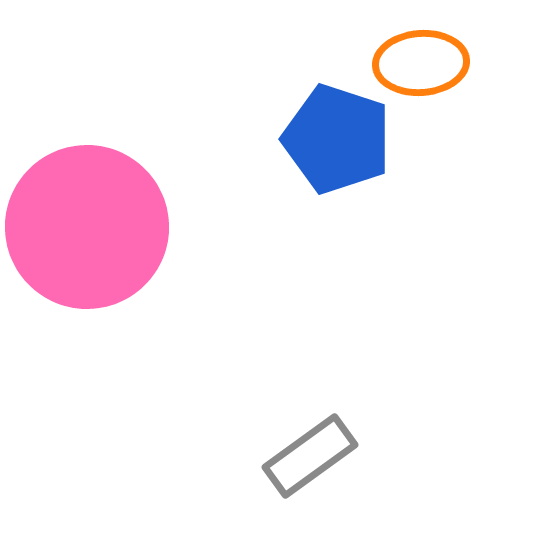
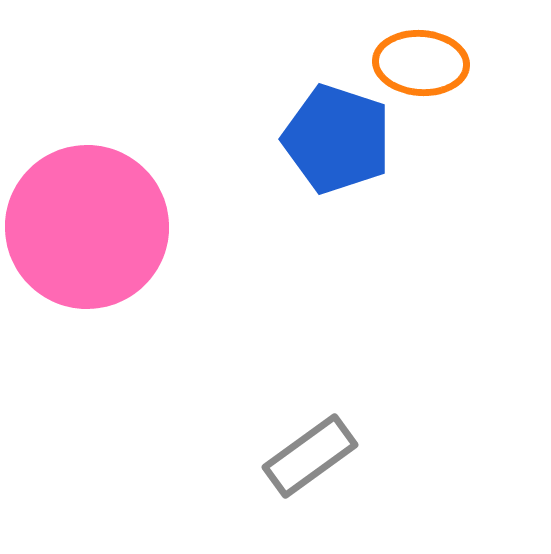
orange ellipse: rotated 8 degrees clockwise
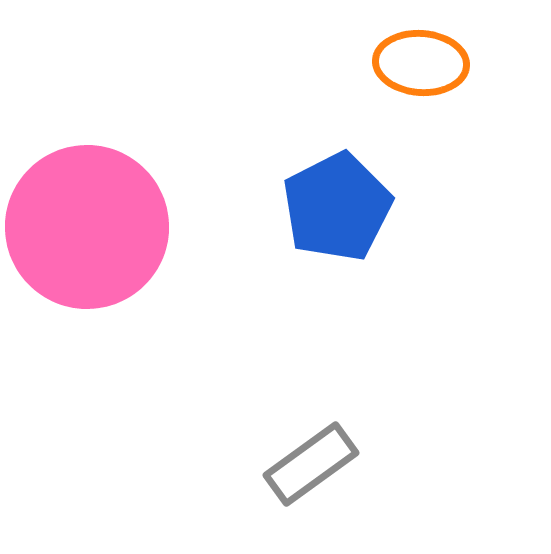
blue pentagon: moved 68 px down; rotated 27 degrees clockwise
gray rectangle: moved 1 px right, 8 px down
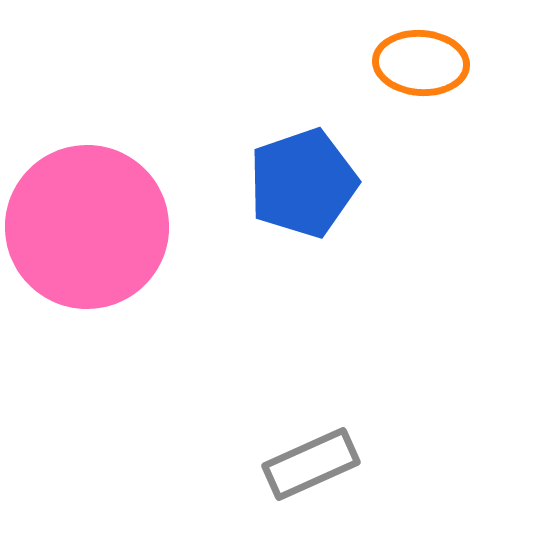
blue pentagon: moved 34 px left, 24 px up; rotated 8 degrees clockwise
gray rectangle: rotated 12 degrees clockwise
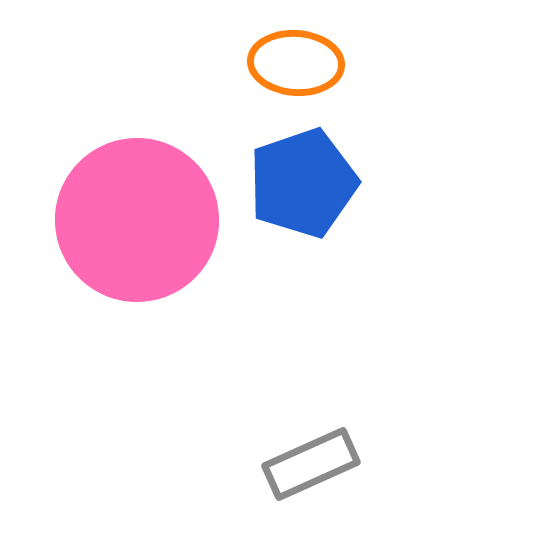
orange ellipse: moved 125 px left
pink circle: moved 50 px right, 7 px up
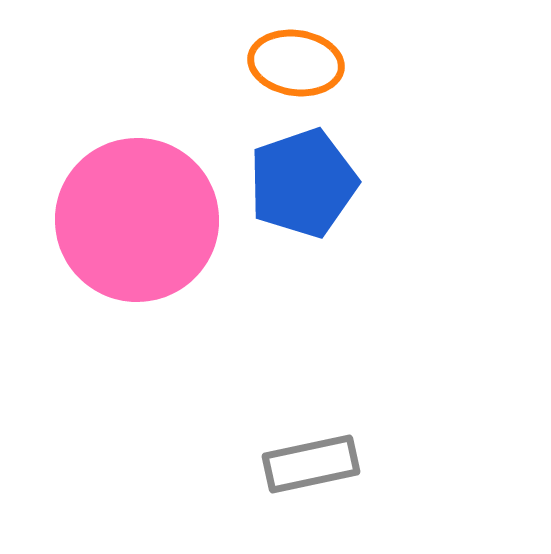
orange ellipse: rotated 4 degrees clockwise
gray rectangle: rotated 12 degrees clockwise
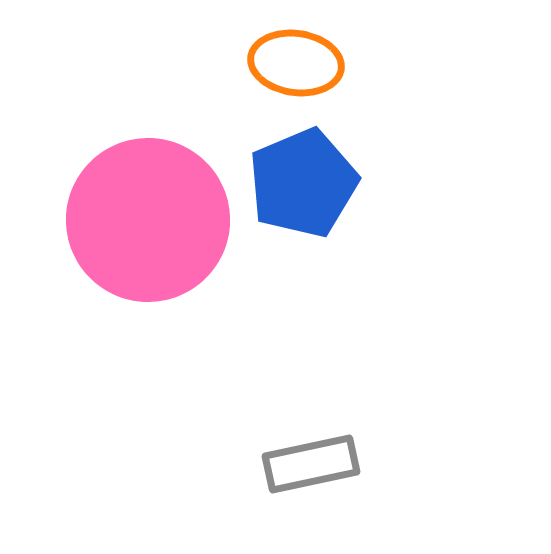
blue pentagon: rotated 4 degrees counterclockwise
pink circle: moved 11 px right
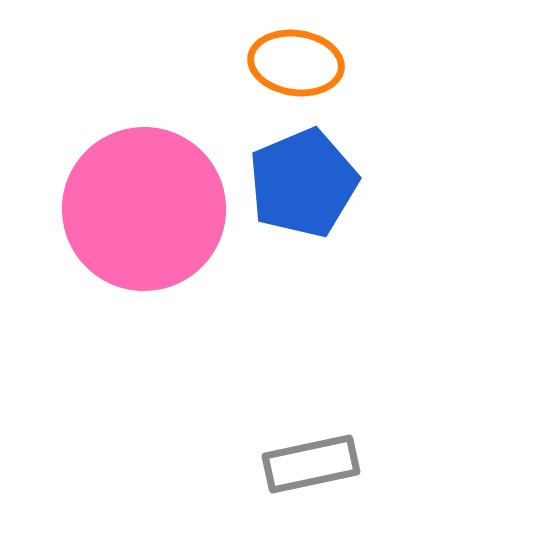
pink circle: moved 4 px left, 11 px up
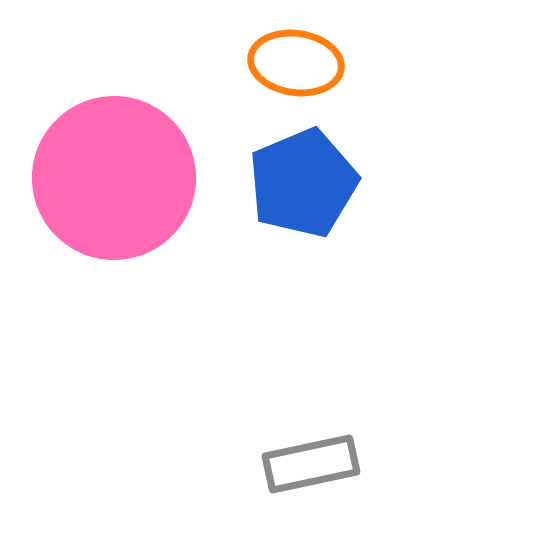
pink circle: moved 30 px left, 31 px up
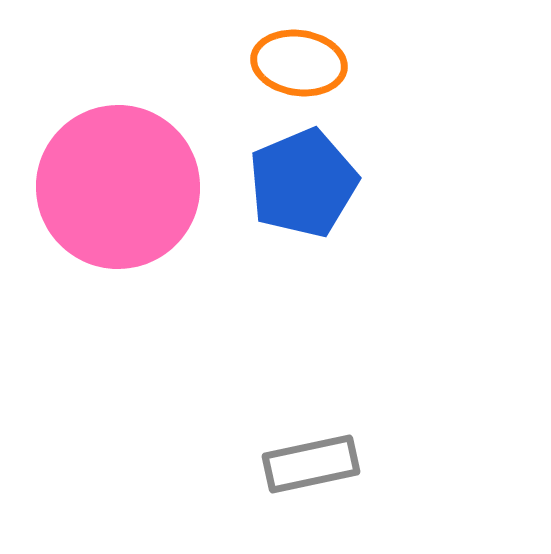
orange ellipse: moved 3 px right
pink circle: moved 4 px right, 9 px down
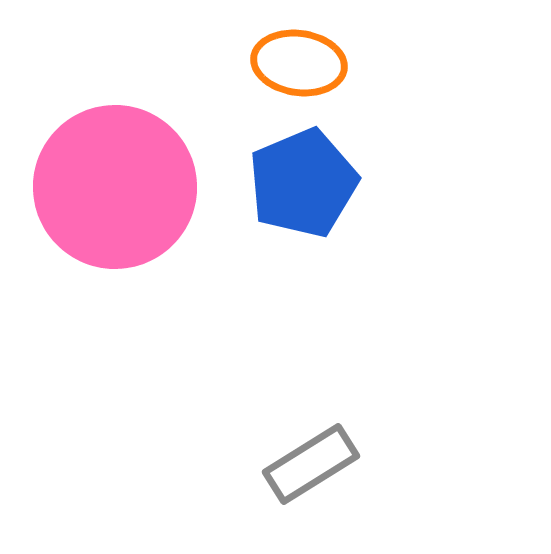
pink circle: moved 3 px left
gray rectangle: rotated 20 degrees counterclockwise
